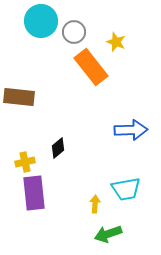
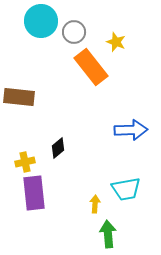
green arrow: rotated 104 degrees clockwise
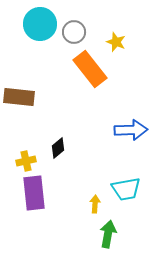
cyan circle: moved 1 px left, 3 px down
orange rectangle: moved 1 px left, 2 px down
yellow cross: moved 1 px right, 1 px up
green arrow: rotated 16 degrees clockwise
